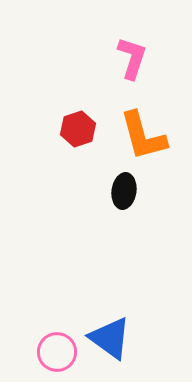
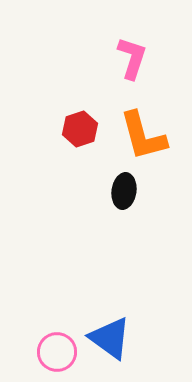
red hexagon: moved 2 px right
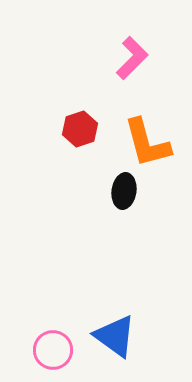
pink L-shape: rotated 27 degrees clockwise
orange L-shape: moved 4 px right, 7 px down
blue triangle: moved 5 px right, 2 px up
pink circle: moved 4 px left, 2 px up
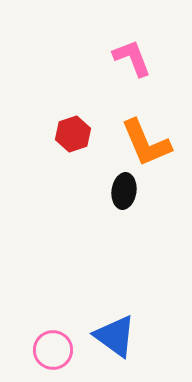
pink L-shape: rotated 66 degrees counterclockwise
red hexagon: moved 7 px left, 5 px down
orange L-shape: moved 1 px left; rotated 8 degrees counterclockwise
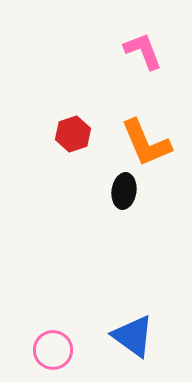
pink L-shape: moved 11 px right, 7 px up
blue triangle: moved 18 px right
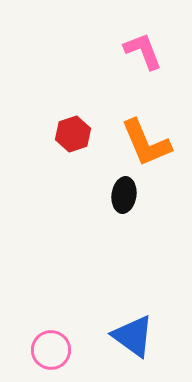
black ellipse: moved 4 px down
pink circle: moved 2 px left
